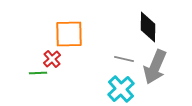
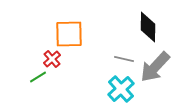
gray arrow: rotated 20 degrees clockwise
green line: moved 4 px down; rotated 30 degrees counterclockwise
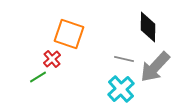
orange square: rotated 20 degrees clockwise
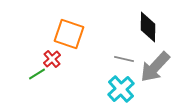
green line: moved 1 px left, 3 px up
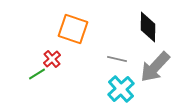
orange square: moved 4 px right, 5 px up
gray line: moved 7 px left
